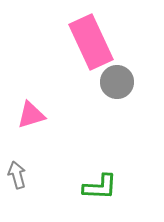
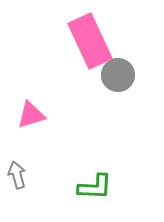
pink rectangle: moved 1 px left, 1 px up
gray circle: moved 1 px right, 7 px up
green L-shape: moved 5 px left
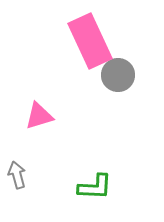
pink triangle: moved 8 px right, 1 px down
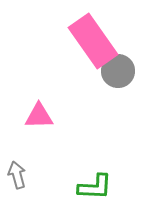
pink rectangle: moved 3 px right; rotated 10 degrees counterclockwise
gray circle: moved 4 px up
pink triangle: rotated 16 degrees clockwise
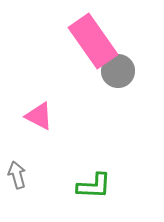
pink triangle: rotated 28 degrees clockwise
green L-shape: moved 1 px left, 1 px up
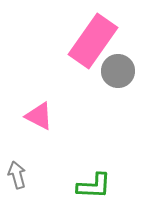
pink rectangle: rotated 70 degrees clockwise
